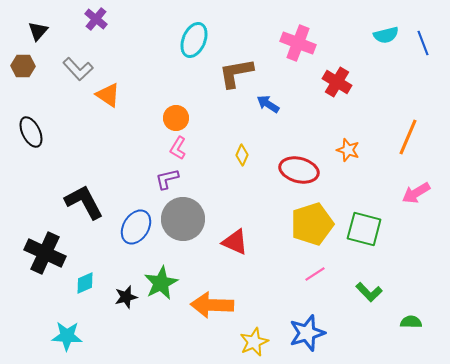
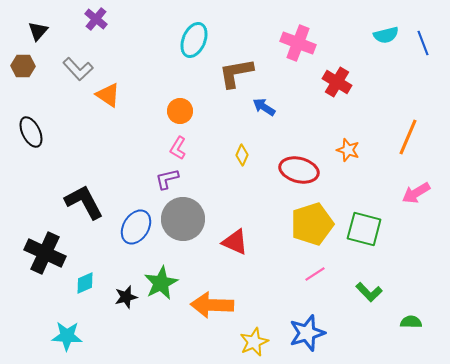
blue arrow: moved 4 px left, 3 px down
orange circle: moved 4 px right, 7 px up
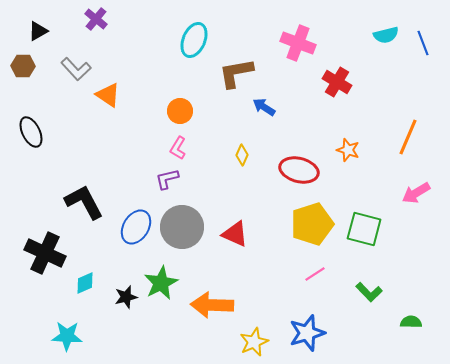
black triangle: rotated 20 degrees clockwise
gray L-shape: moved 2 px left
gray circle: moved 1 px left, 8 px down
red triangle: moved 8 px up
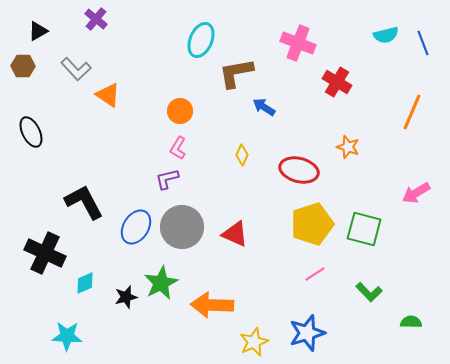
cyan ellipse: moved 7 px right
orange line: moved 4 px right, 25 px up
orange star: moved 3 px up
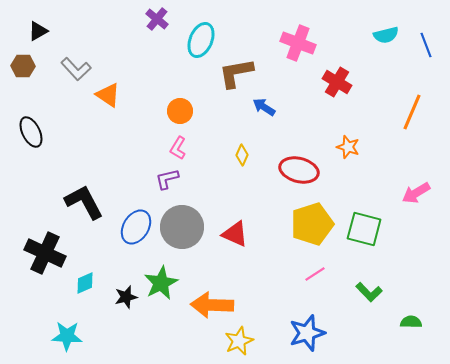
purple cross: moved 61 px right
blue line: moved 3 px right, 2 px down
yellow star: moved 15 px left, 1 px up
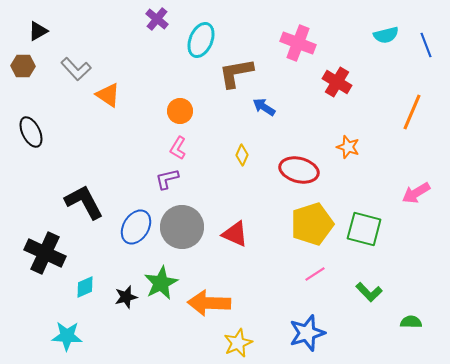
cyan diamond: moved 4 px down
orange arrow: moved 3 px left, 2 px up
yellow star: moved 1 px left, 2 px down
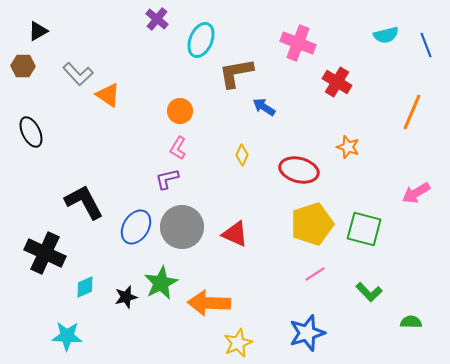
gray L-shape: moved 2 px right, 5 px down
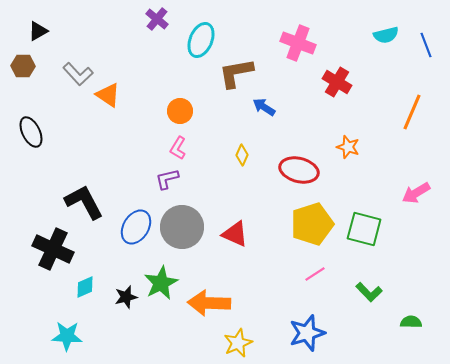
black cross: moved 8 px right, 4 px up
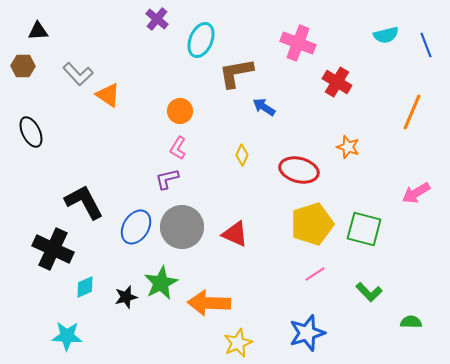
black triangle: rotated 25 degrees clockwise
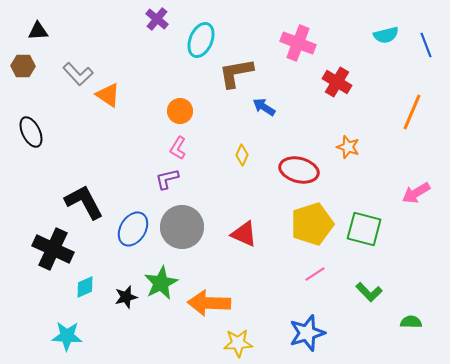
blue ellipse: moved 3 px left, 2 px down
red triangle: moved 9 px right
yellow star: rotated 20 degrees clockwise
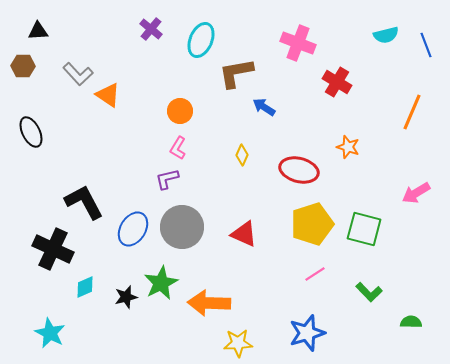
purple cross: moved 6 px left, 10 px down
cyan star: moved 17 px left, 3 px up; rotated 24 degrees clockwise
